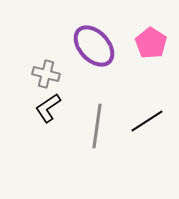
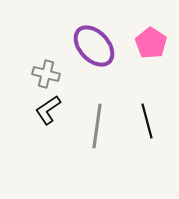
black L-shape: moved 2 px down
black line: rotated 72 degrees counterclockwise
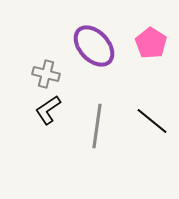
black line: moved 5 px right; rotated 36 degrees counterclockwise
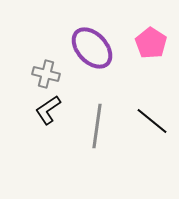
purple ellipse: moved 2 px left, 2 px down
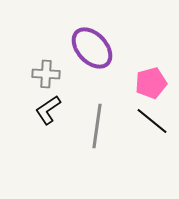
pink pentagon: moved 40 px down; rotated 24 degrees clockwise
gray cross: rotated 12 degrees counterclockwise
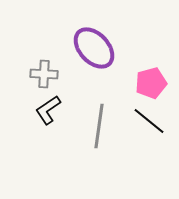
purple ellipse: moved 2 px right
gray cross: moved 2 px left
black line: moved 3 px left
gray line: moved 2 px right
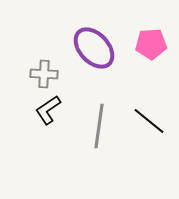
pink pentagon: moved 39 px up; rotated 12 degrees clockwise
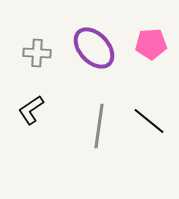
gray cross: moved 7 px left, 21 px up
black L-shape: moved 17 px left
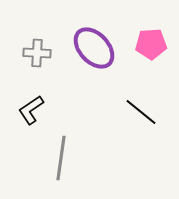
black line: moved 8 px left, 9 px up
gray line: moved 38 px left, 32 px down
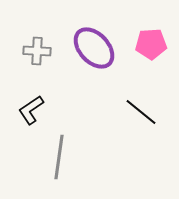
gray cross: moved 2 px up
gray line: moved 2 px left, 1 px up
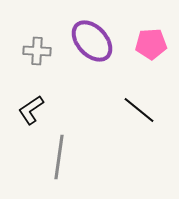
purple ellipse: moved 2 px left, 7 px up
black line: moved 2 px left, 2 px up
